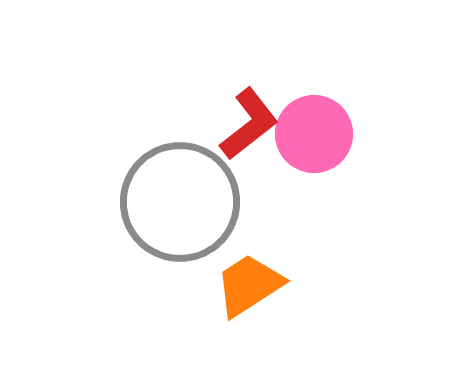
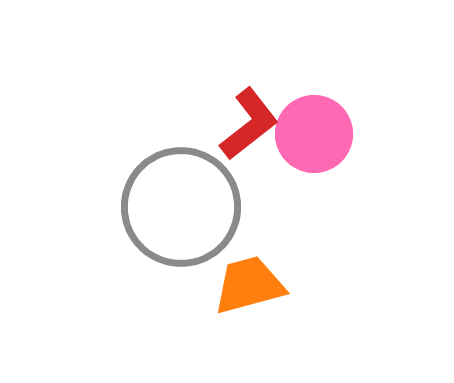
gray circle: moved 1 px right, 5 px down
orange trapezoid: rotated 18 degrees clockwise
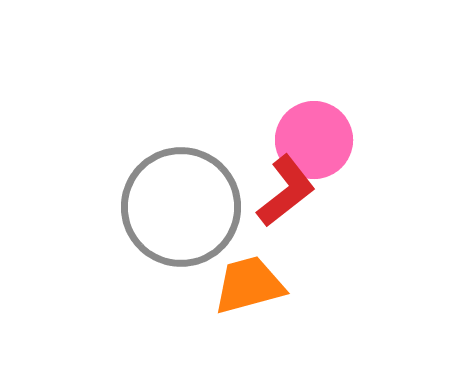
red L-shape: moved 37 px right, 67 px down
pink circle: moved 6 px down
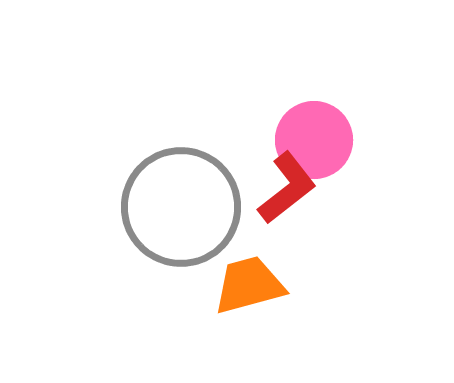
red L-shape: moved 1 px right, 3 px up
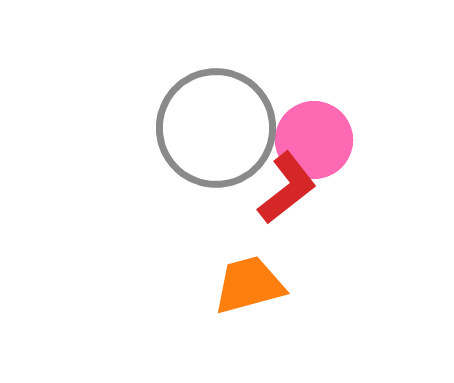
gray circle: moved 35 px right, 79 px up
